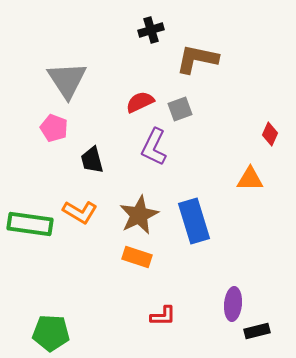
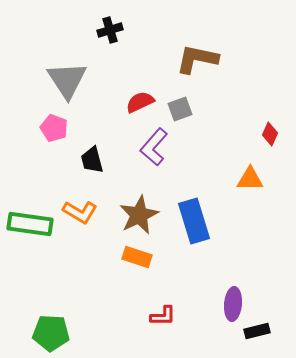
black cross: moved 41 px left
purple L-shape: rotated 15 degrees clockwise
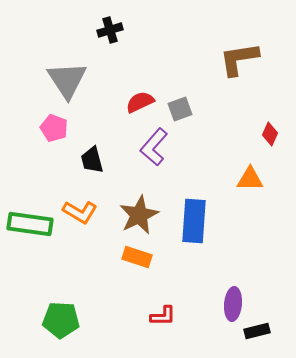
brown L-shape: moved 42 px right; rotated 21 degrees counterclockwise
blue rectangle: rotated 21 degrees clockwise
green pentagon: moved 10 px right, 13 px up
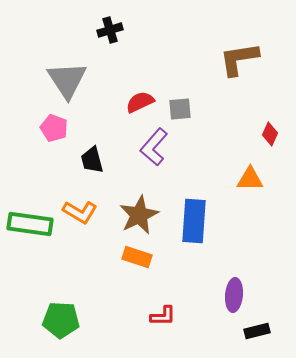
gray square: rotated 15 degrees clockwise
purple ellipse: moved 1 px right, 9 px up
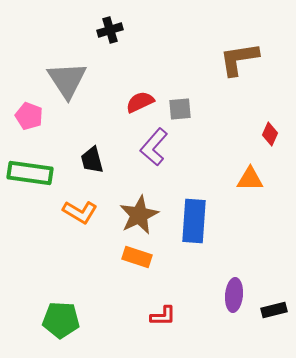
pink pentagon: moved 25 px left, 12 px up
green rectangle: moved 51 px up
black rectangle: moved 17 px right, 21 px up
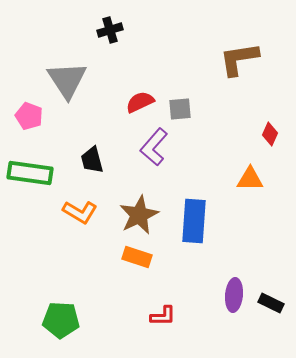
black rectangle: moved 3 px left, 7 px up; rotated 40 degrees clockwise
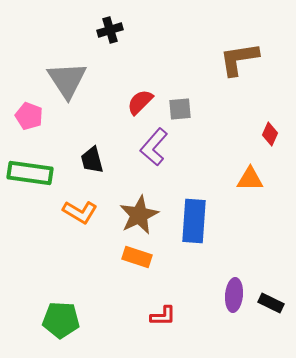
red semicircle: rotated 20 degrees counterclockwise
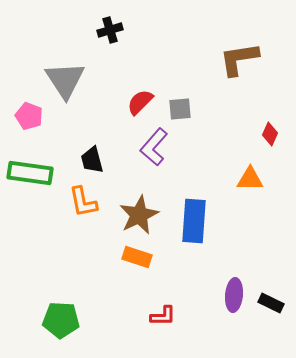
gray triangle: moved 2 px left
orange L-shape: moved 3 px right, 10 px up; rotated 48 degrees clockwise
